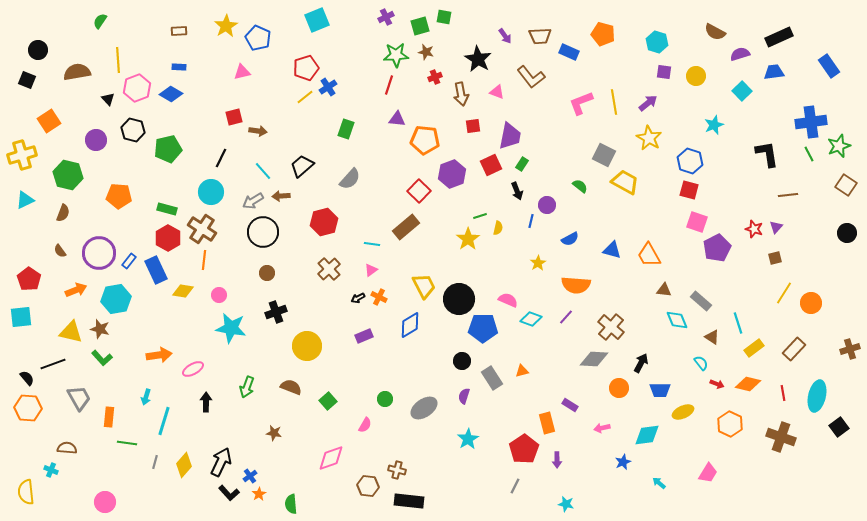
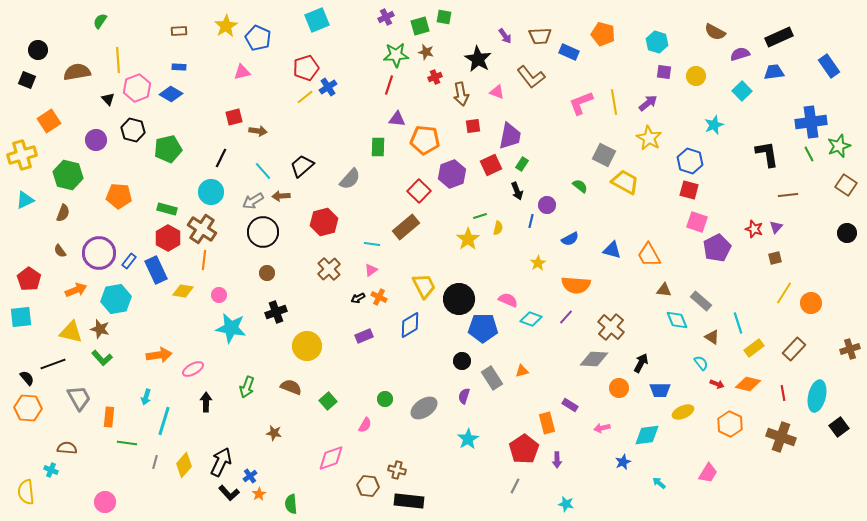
green rectangle at (346, 129): moved 32 px right, 18 px down; rotated 18 degrees counterclockwise
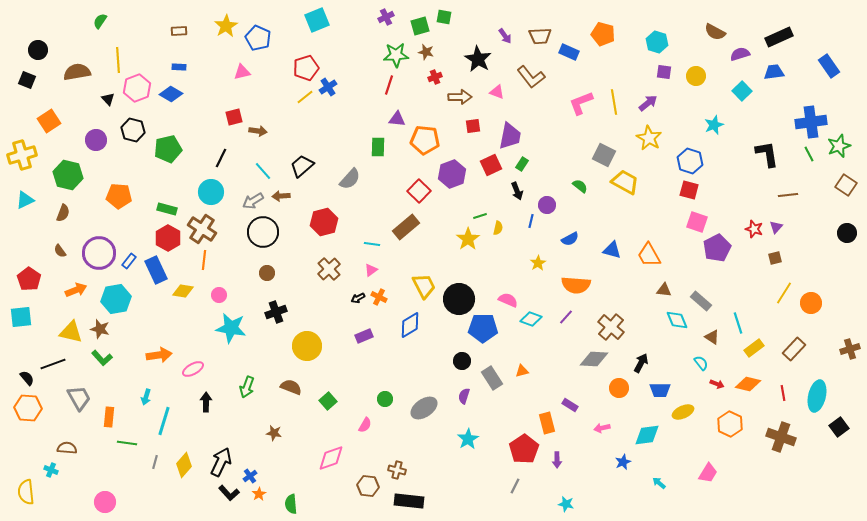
brown arrow at (461, 94): moved 1 px left, 3 px down; rotated 80 degrees counterclockwise
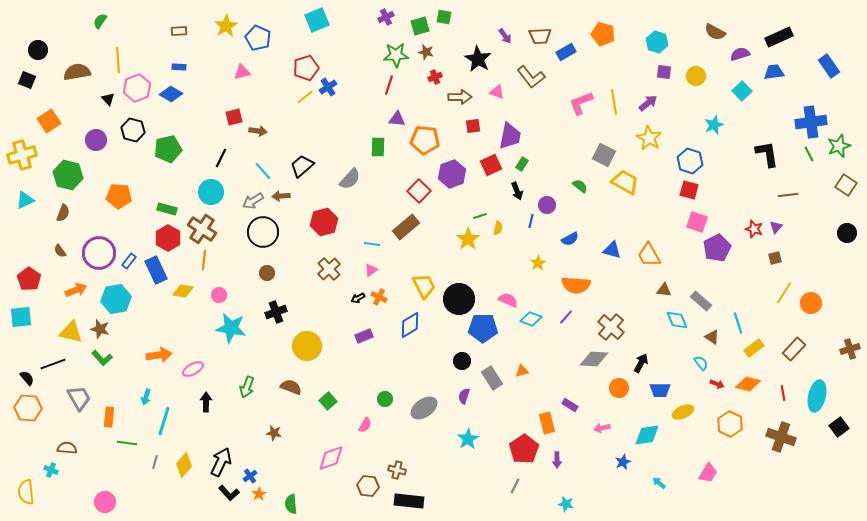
blue rectangle at (569, 52): moved 3 px left; rotated 54 degrees counterclockwise
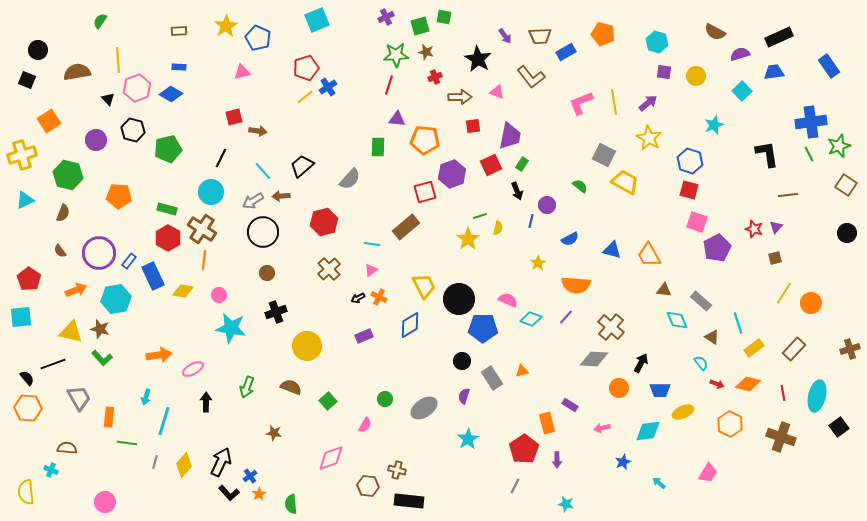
red square at (419, 191): moved 6 px right, 1 px down; rotated 30 degrees clockwise
blue rectangle at (156, 270): moved 3 px left, 6 px down
cyan diamond at (647, 435): moved 1 px right, 4 px up
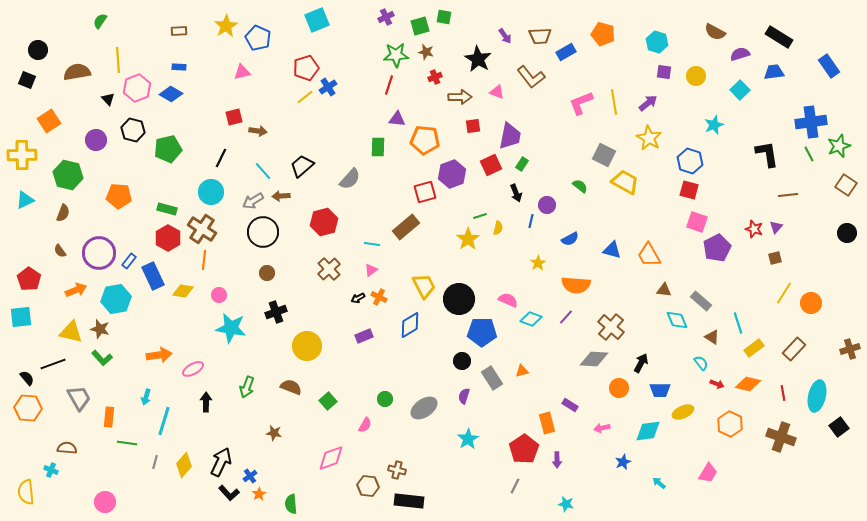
black rectangle at (779, 37): rotated 56 degrees clockwise
cyan square at (742, 91): moved 2 px left, 1 px up
yellow cross at (22, 155): rotated 16 degrees clockwise
black arrow at (517, 191): moved 1 px left, 2 px down
blue pentagon at (483, 328): moved 1 px left, 4 px down
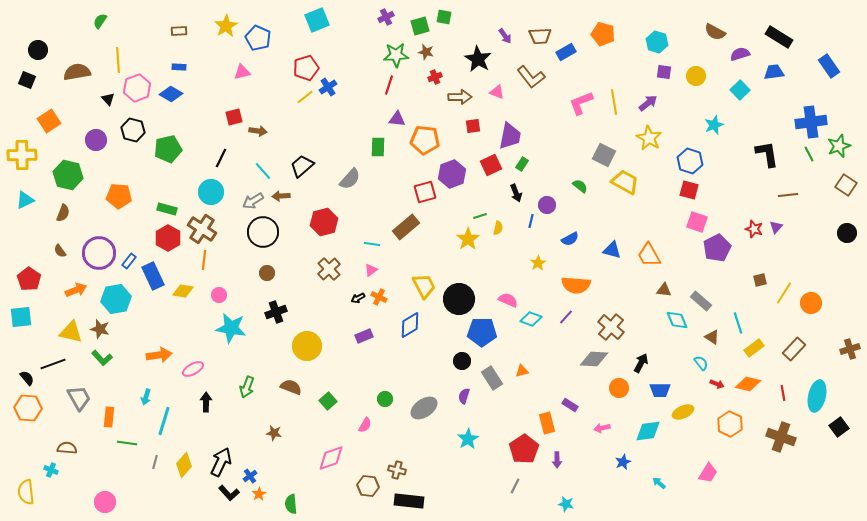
brown square at (775, 258): moved 15 px left, 22 px down
